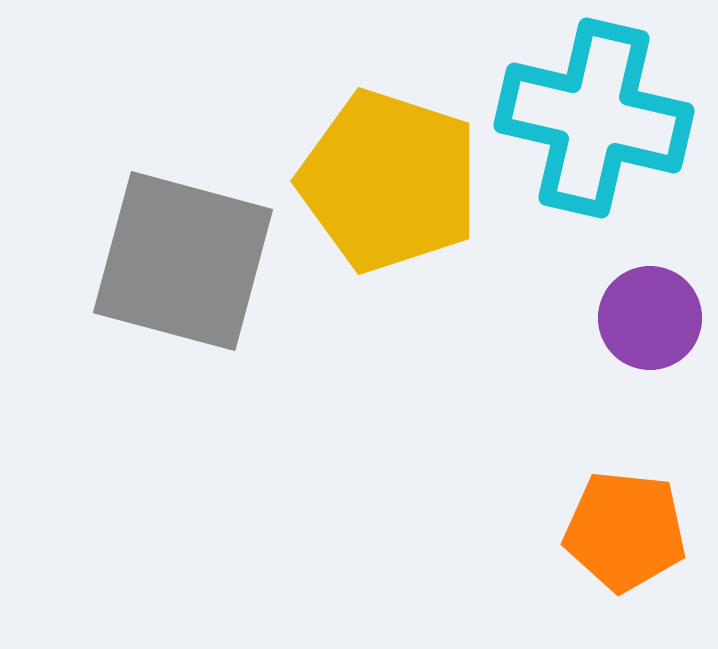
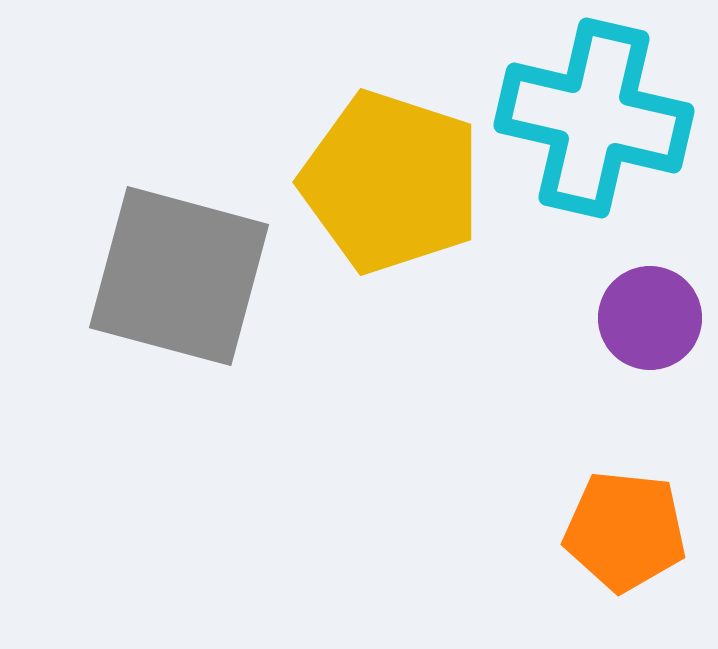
yellow pentagon: moved 2 px right, 1 px down
gray square: moved 4 px left, 15 px down
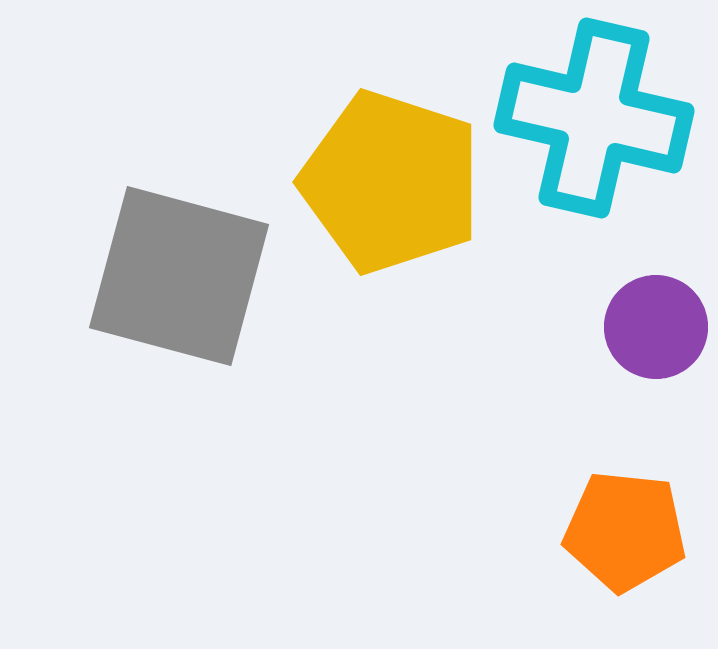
purple circle: moved 6 px right, 9 px down
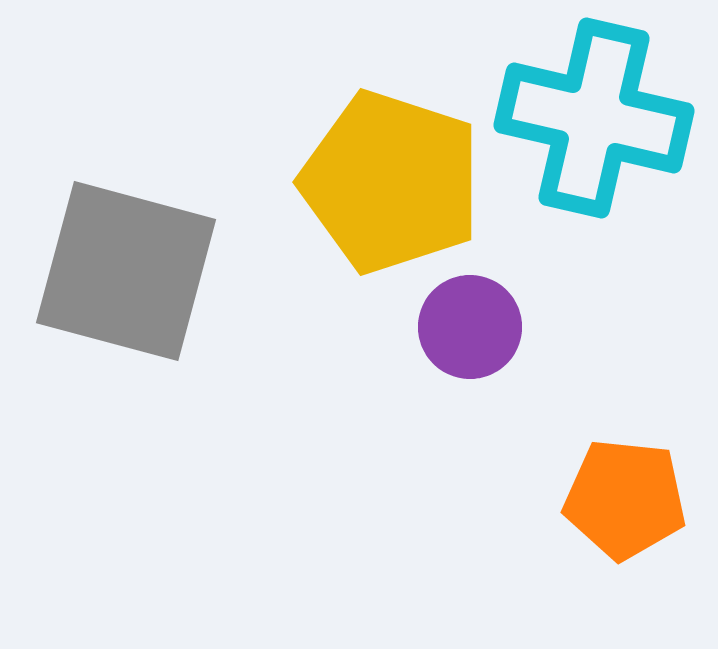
gray square: moved 53 px left, 5 px up
purple circle: moved 186 px left
orange pentagon: moved 32 px up
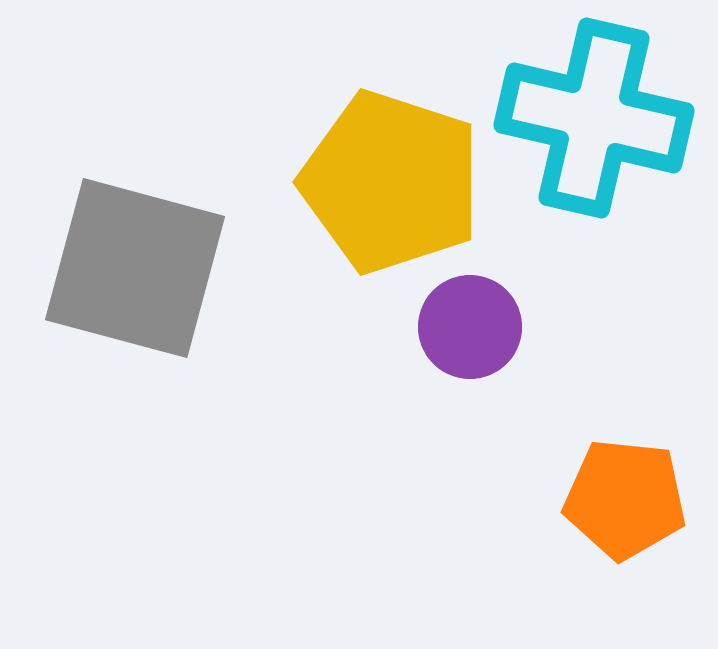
gray square: moved 9 px right, 3 px up
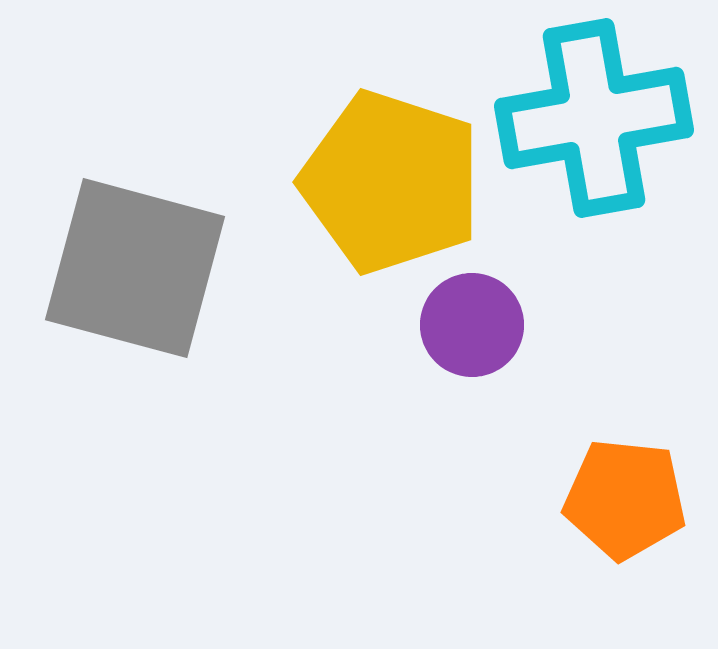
cyan cross: rotated 23 degrees counterclockwise
purple circle: moved 2 px right, 2 px up
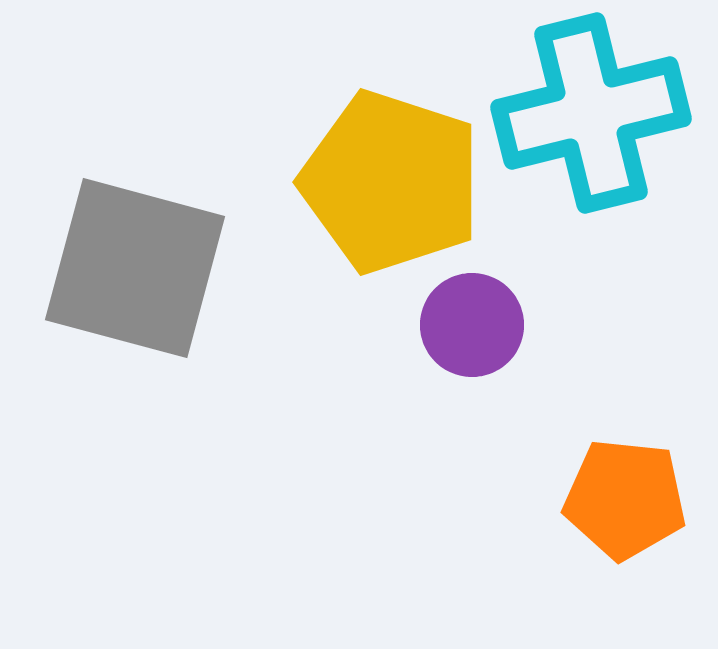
cyan cross: moved 3 px left, 5 px up; rotated 4 degrees counterclockwise
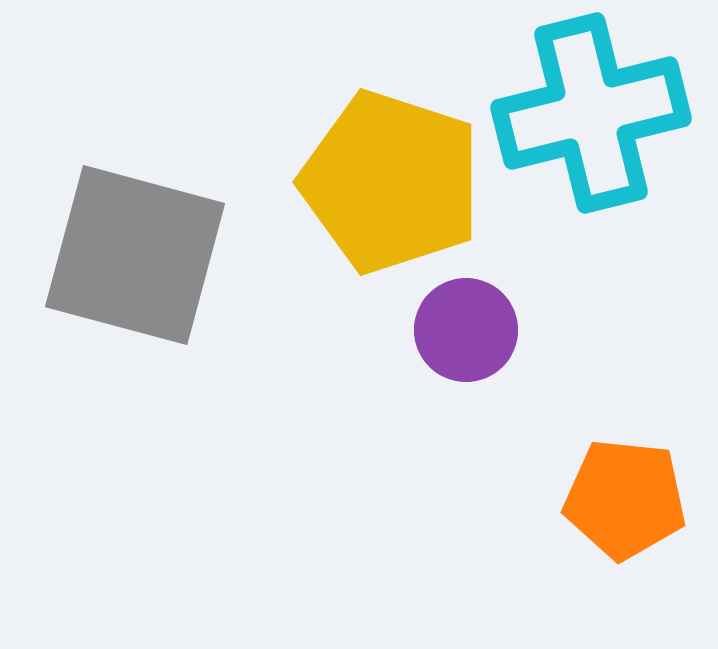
gray square: moved 13 px up
purple circle: moved 6 px left, 5 px down
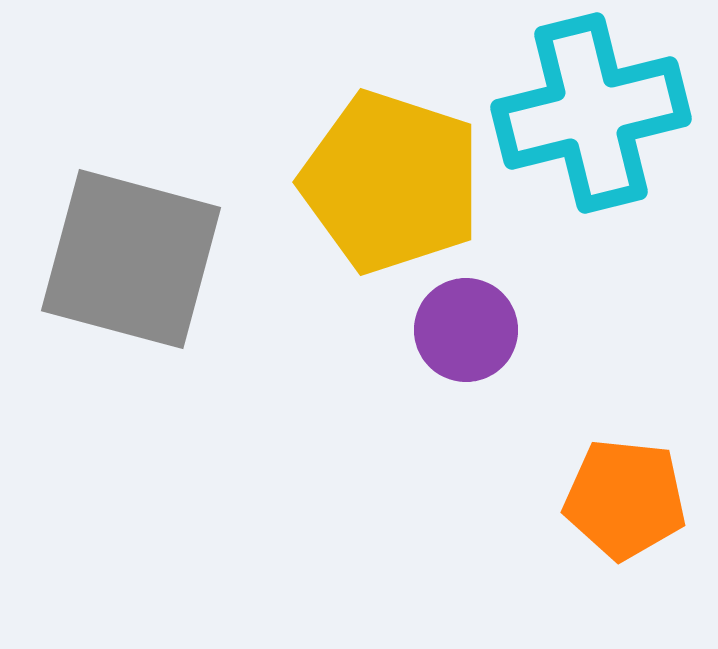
gray square: moved 4 px left, 4 px down
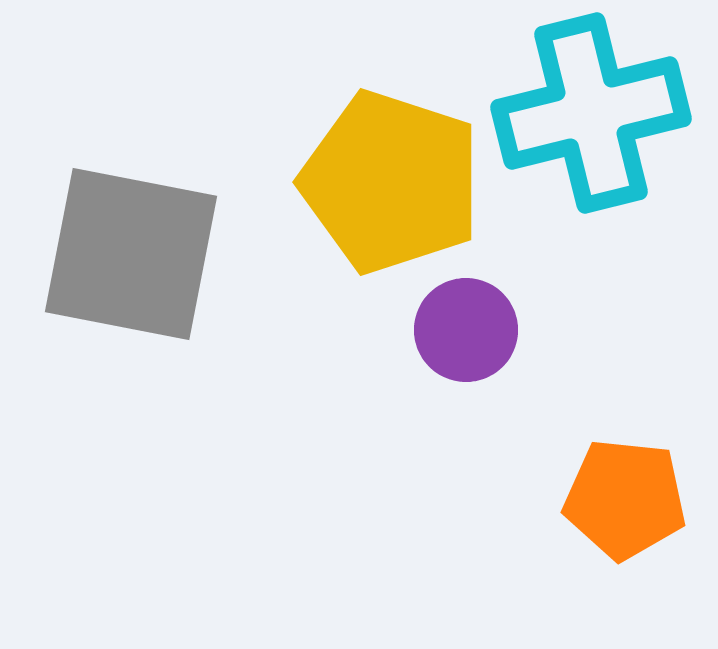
gray square: moved 5 px up; rotated 4 degrees counterclockwise
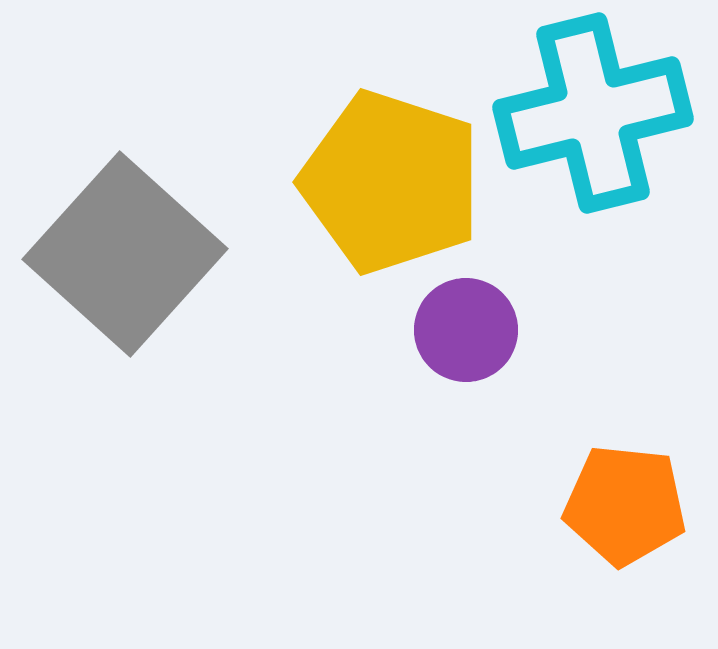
cyan cross: moved 2 px right
gray square: moved 6 px left; rotated 31 degrees clockwise
orange pentagon: moved 6 px down
